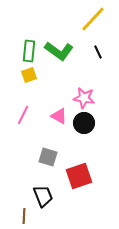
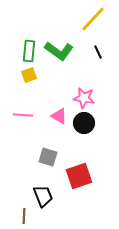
pink line: rotated 66 degrees clockwise
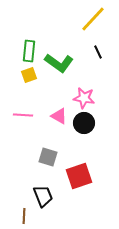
green L-shape: moved 12 px down
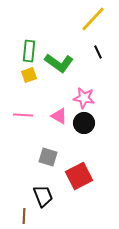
red square: rotated 8 degrees counterclockwise
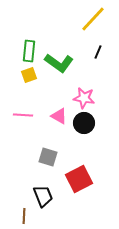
black line: rotated 48 degrees clockwise
red square: moved 3 px down
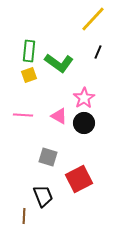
pink star: rotated 30 degrees clockwise
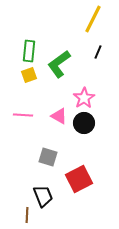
yellow line: rotated 16 degrees counterclockwise
green L-shape: moved 1 px down; rotated 108 degrees clockwise
brown line: moved 3 px right, 1 px up
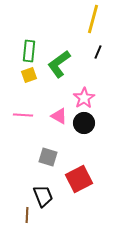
yellow line: rotated 12 degrees counterclockwise
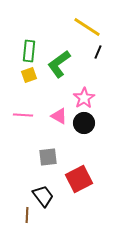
yellow line: moved 6 px left, 8 px down; rotated 72 degrees counterclockwise
gray square: rotated 24 degrees counterclockwise
black trapezoid: rotated 15 degrees counterclockwise
